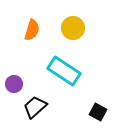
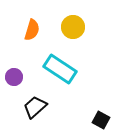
yellow circle: moved 1 px up
cyan rectangle: moved 4 px left, 2 px up
purple circle: moved 7 px up
black square: moved 3 px right, 8 px down
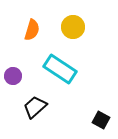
purple circle: moved 1 px left, 1 px up
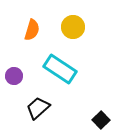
purple circle: moved 1 px right
black trapezoid: moved 3 px right, 1 px down
black square: rotated 18 degrees clockwise
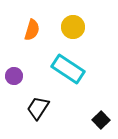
cyan rectangle: moved 8 px right
black trapezoid: rotated 15 degrees counterclockwise
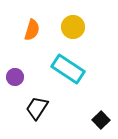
purple circle: moved 1 px right, 1 px down
black trapezoid: moved 1 px left
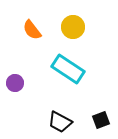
orange semicircle: rotated 125 degrees clockwise
purple circle: moved 6 px down
black trapezoid: moved 23 px right, 14 px down; rotated 95 degrees counterclockwise
black square: rotated 24 degrees clockwise
